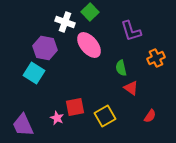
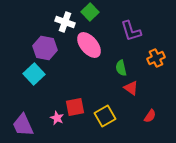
cyan square: moved 1 px down; rotated 15 degrees clockwise
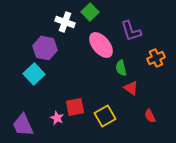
pink ellipse: moved 12 px right
red semicircle: rotated 120 degrees clockwise
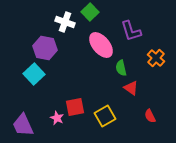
orange cross: rotated 24 degrees counterclockwise
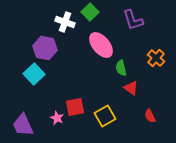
purple L-shape: moved 2 px right, 11 px up
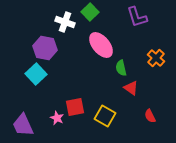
purple L-shape: moved 4 px right, 3 px up
cyan square: moved 2 px right
yellow square: rotated 30 degrees counterclockwise
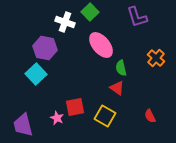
red triangle: moved 14 px left
purple trapezoid: rotated 10 degrees clockwise
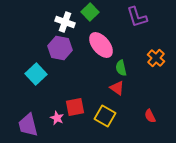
purple hexagon: moved 15 px right
purple trapezoid: moved 5 px right
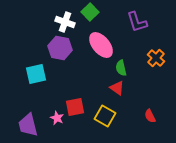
purple L-shape: moved 5 px down
cyan square: rotated 30 degrees clockwise
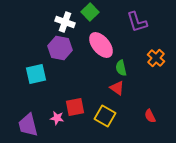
pink star: rotated 16 degrees counterclockwise
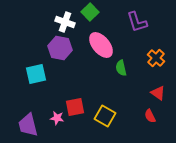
red triangle: moved 41 px right, 5 px down
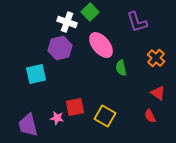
white cross: moved 2 px right
purple hexagon: rotated 25 degrees counterclockwise
